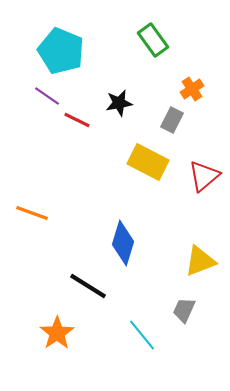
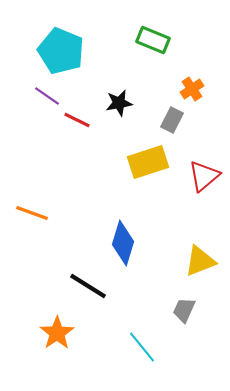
green rectangle: rotated 32 degrees counterclockwise
yellow rectangle: rotated 45 degrees counterclockwise
cyan line: moved 12 px down
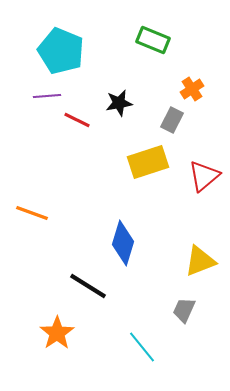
purple line: rotated 40 degrees counterclockwise
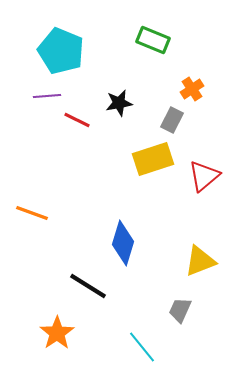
yellow rectangle: moved 5 px right, 3 px up
gray trapezoid: moved 4 px left
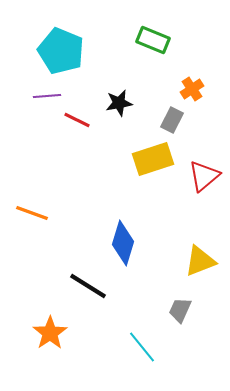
orange star: moved 7 px left
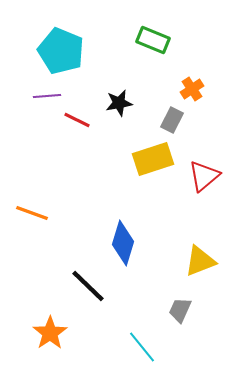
black line: rotated 12 degrees clockwise
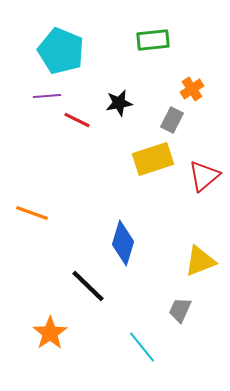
green rectangle: rotated 28 degrees counterclockwise
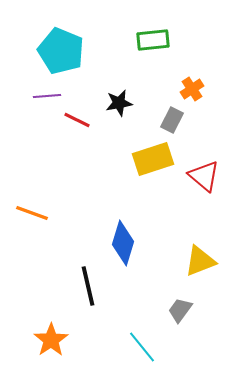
red triangle: rotated 40 degrees counterclockwise
black line: rotated 33 degrees clockwise
gray trapezoid: rotated 12 degrees clockwise
orange star: moved 1 px right, 7 px down
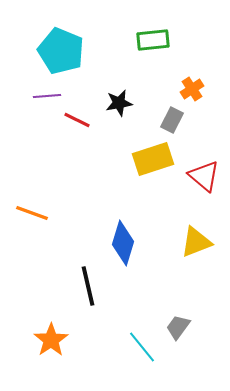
yellow triangle: moved 4 px left, 19 px up
gray trapezoid: moved 2 px left, 17 px down
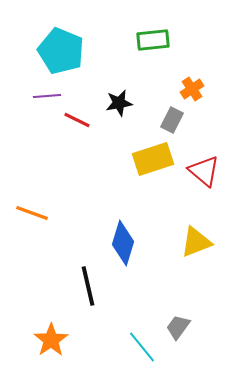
red triangle: moved 5 px up
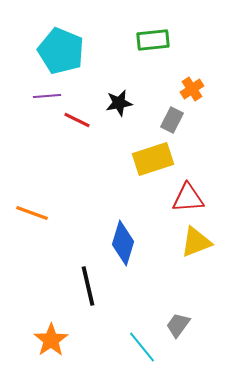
red triangle: moved 16 px left, 27 px down; rotated 44 degrees counterclockwise
gray trapezoid: moved 2 px up
